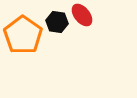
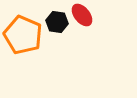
orange pentagon: rotated 12 degrees counterclockwise
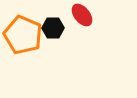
black hexagon: moved 4 px left, 6 px down; rotated 10 degrees counterclockwise
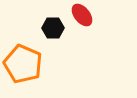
orange pentagon: moved 29 px down
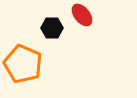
black hexagon: moved 1 px left
